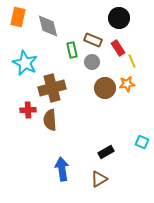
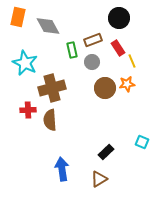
gray diamond: rotated 15 degrees counterclockwise
brown rectangle: rotated 42 degrees counterclockwise
black rectangle: rotated 14 degrees counterclockwise
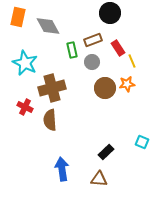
black circle: moved 9 px left, 5 px up
red cross: moved 3 px left, 3 px up; rotated 28 degrees clockwise
brown triangle: rotated 36 degrees clockwise
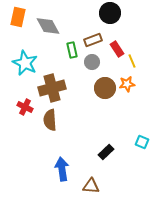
red rectangle: moved 1 px left, 1 px down
brown triangle: moved 8 px left, 7 px down
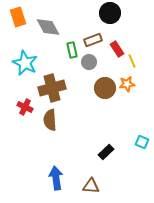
orange rectangle: rotated 30 degrees counterclockwise
gray diamond: moved 1 px down
gray circle: moved 3 px left
blue arrow: moved 6 px left, 9 px down
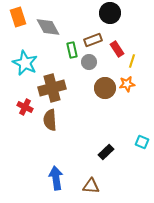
yellow line: rotated 40 degrees clockwise
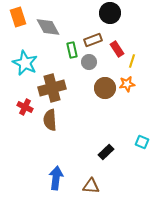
blue arrow: rotated 15 degrees clockwise
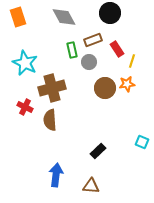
gray diamond: moved 16 px right, 10 px up
black rectangle: moved 8 px left, 1 px up
blue arrow: moved 3 px up
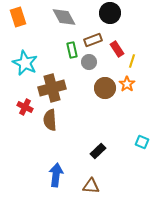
orange star: rotated 28 degrees counterclockwise
